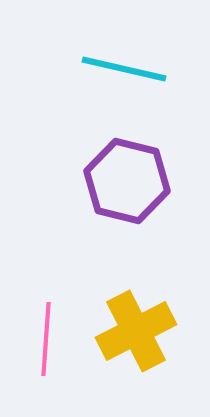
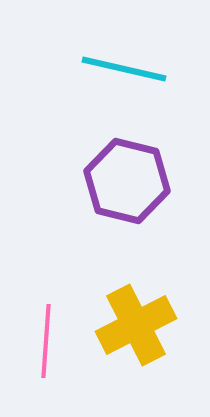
yellow cross: moved 6 px up
pink line: moved 2 px down
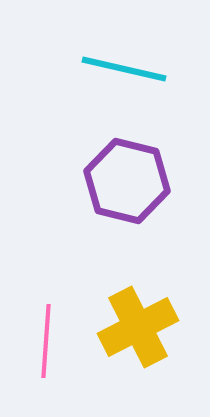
yellow cross: moved 2 px right, 2 px down
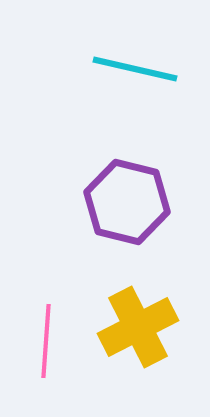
cyan line: moved 11 px right
purple hexagon: moved 21 px down
